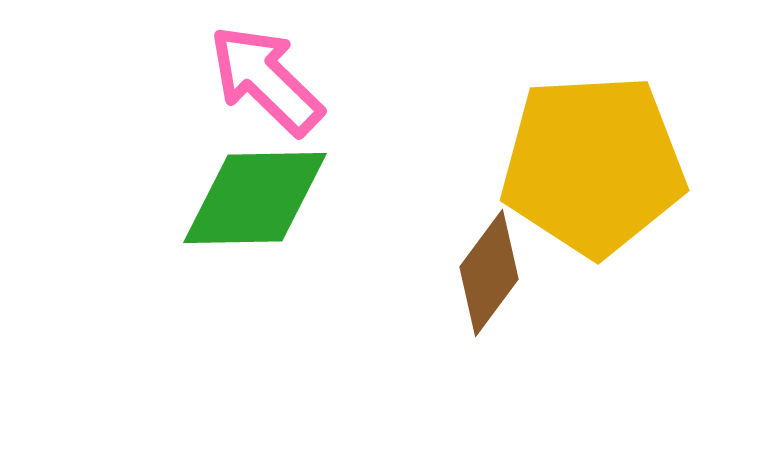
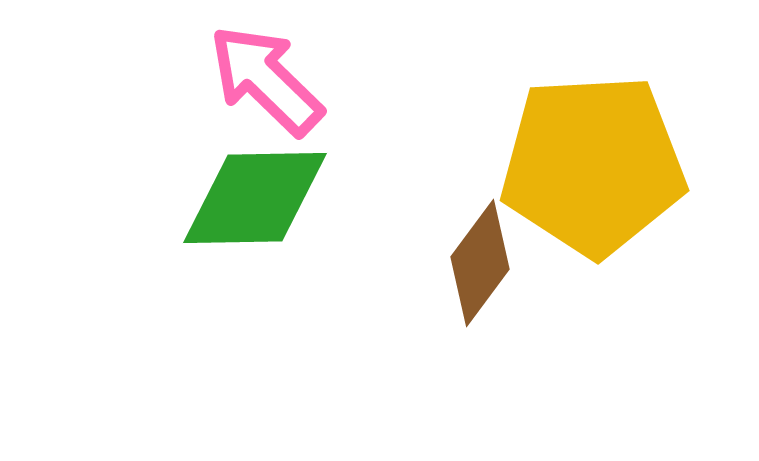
brown diamond: moved 9 px left, 10 px up
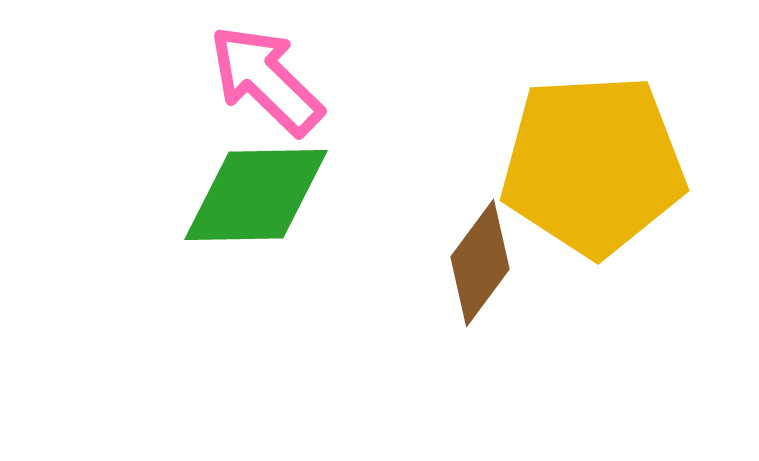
green diamond: moved 1 px right, 3 px up
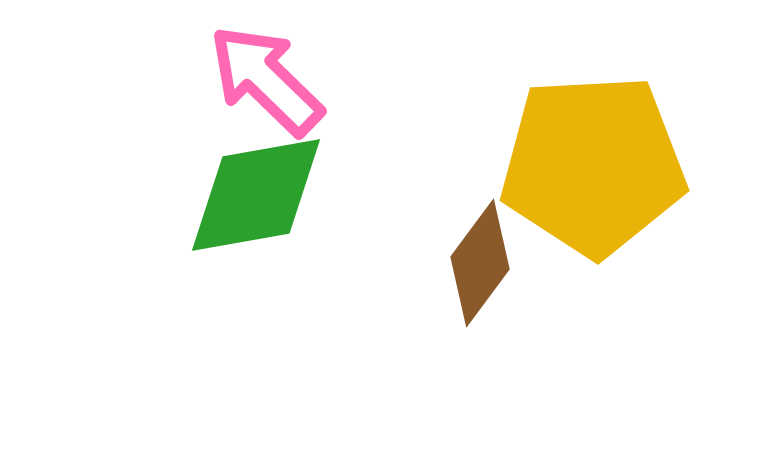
green diamond: rotated 9 degrees counterclockwise
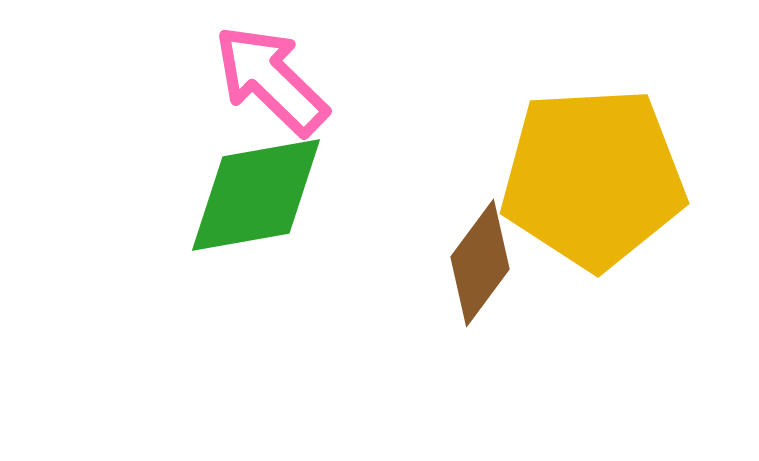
pink arrow: moved 5 px right
yellow pentagon: moved 13 px down
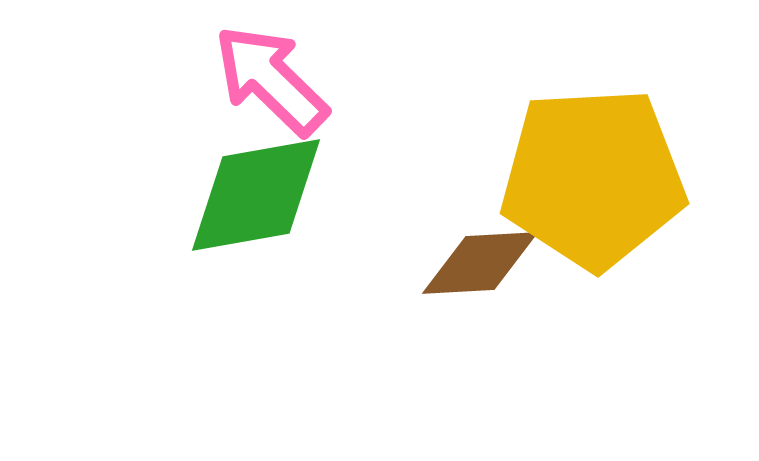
brown diamond: rotated 50 degrees clockwise
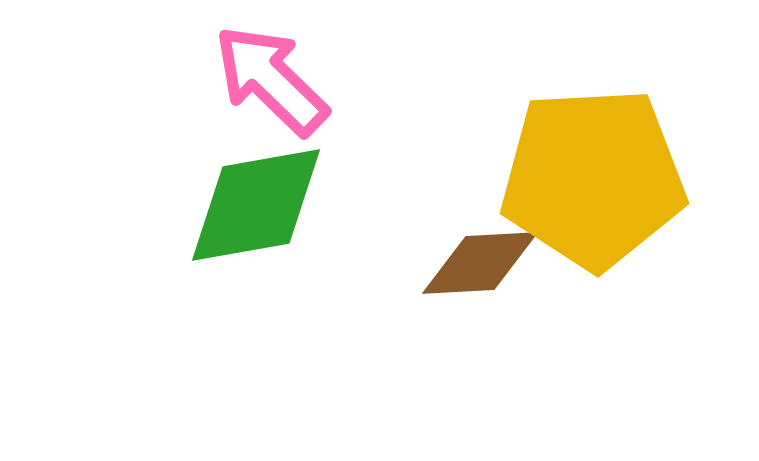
green diamond: moved 10 px down
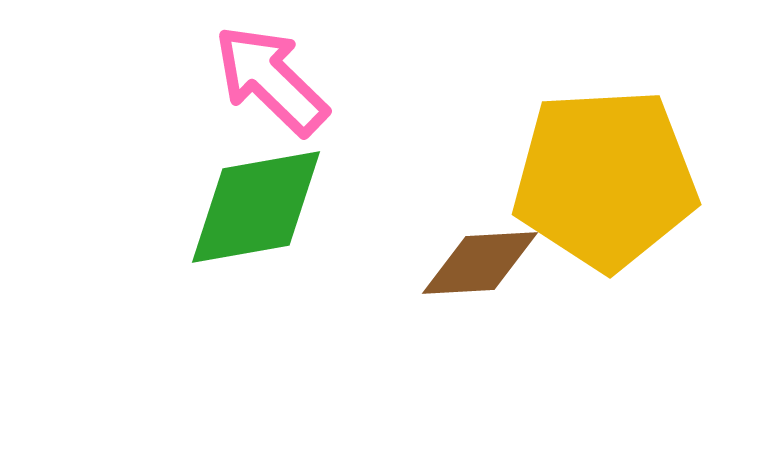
yellow pentagon: moved 12 px right, 1 px down
green diamond: moved 2 px down
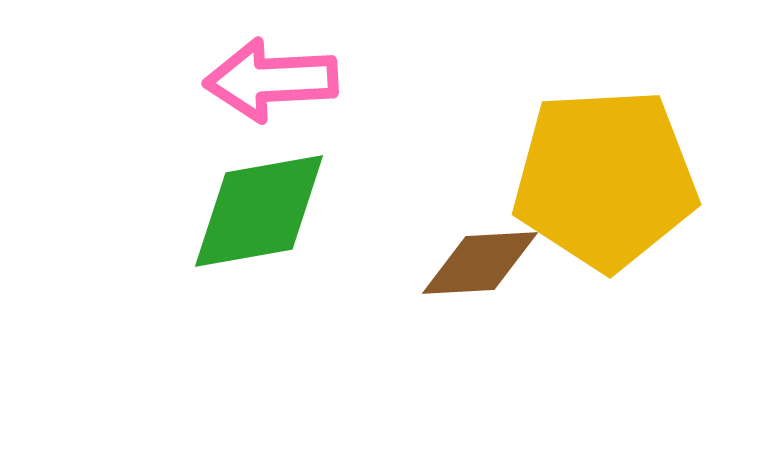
pink arrow: rotated 47 degrees counterclockwise
green diamond: moved 3 px right, 4 px down
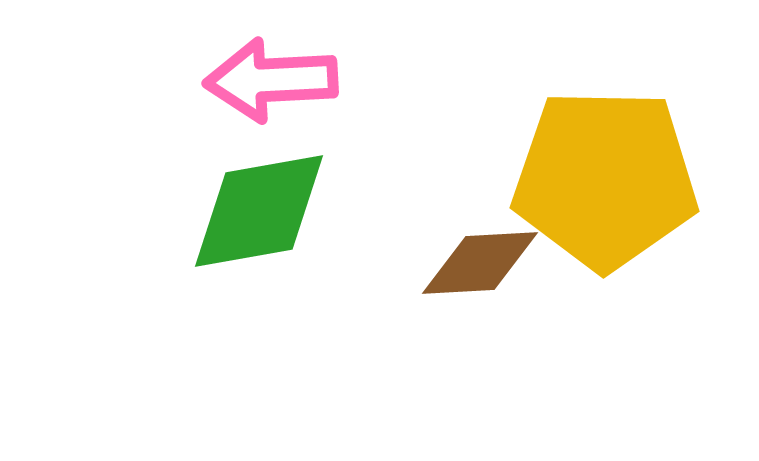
yellow pentagon: rotated 4 degrees clockwise
